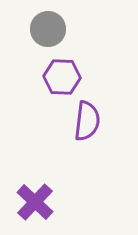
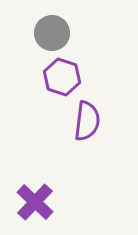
gray circle: moved 4 px right, 4 px down
purple hexagon: rotated 15 degrees clockwise
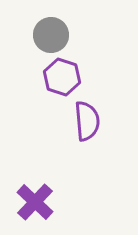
gray circle: moved 1 px left, 2 px down
purple semicircle: rotated 12 degrees counterclockwise
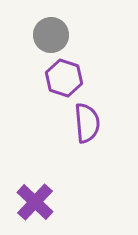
purple hexagon: moved 2 px right, 1 px down
purple semicircle: moved 2 px down
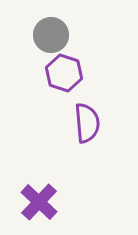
purple hexagon: moved 5 px up
purple cross: moved 4 px right
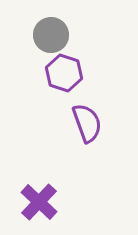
purple semicircle: rotated 15 degrees counterclockwise
